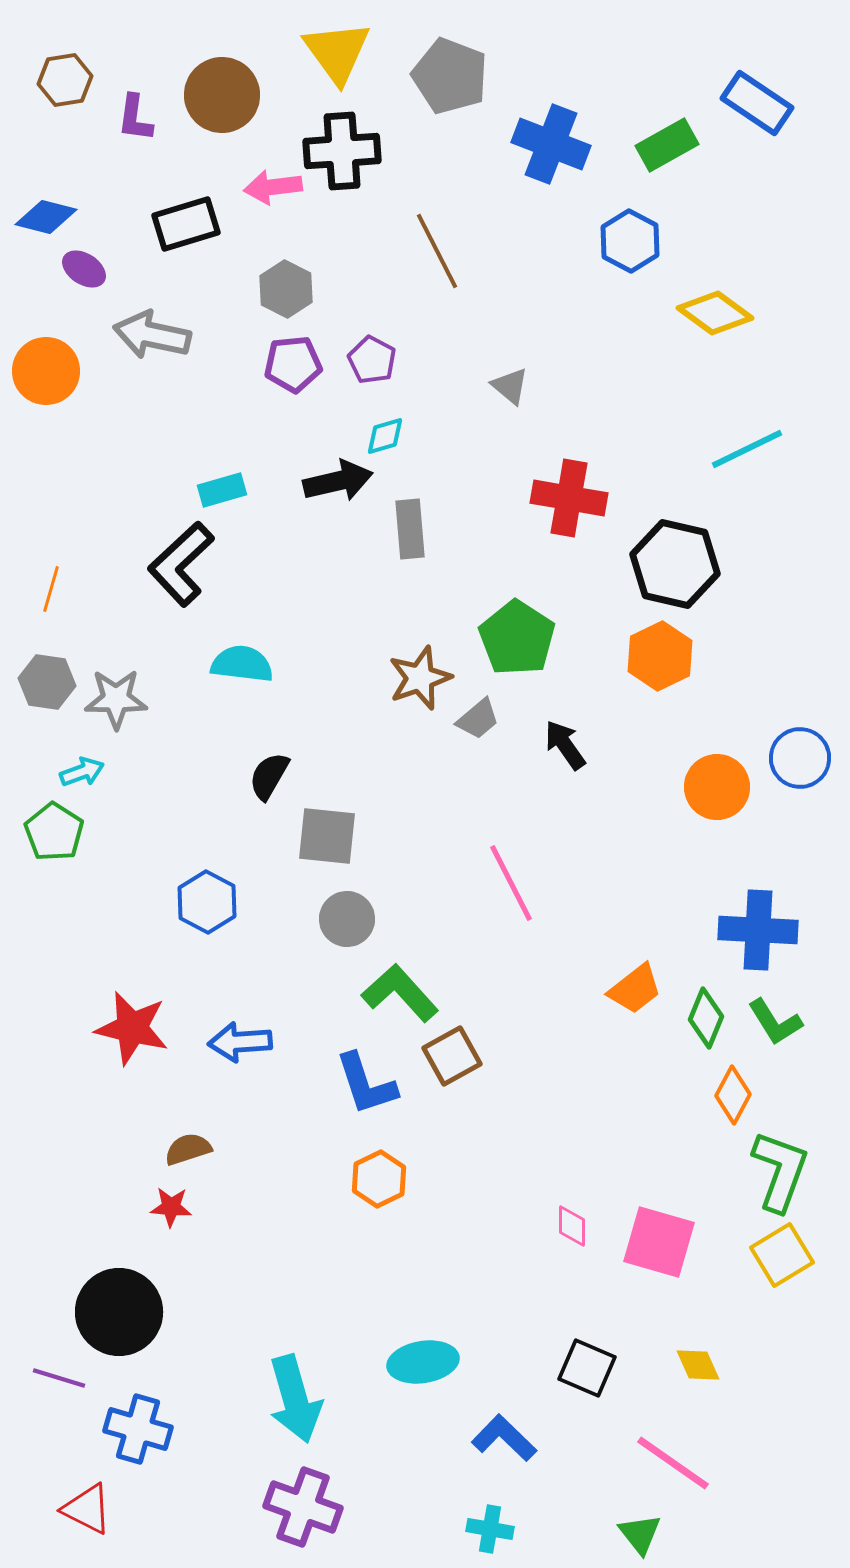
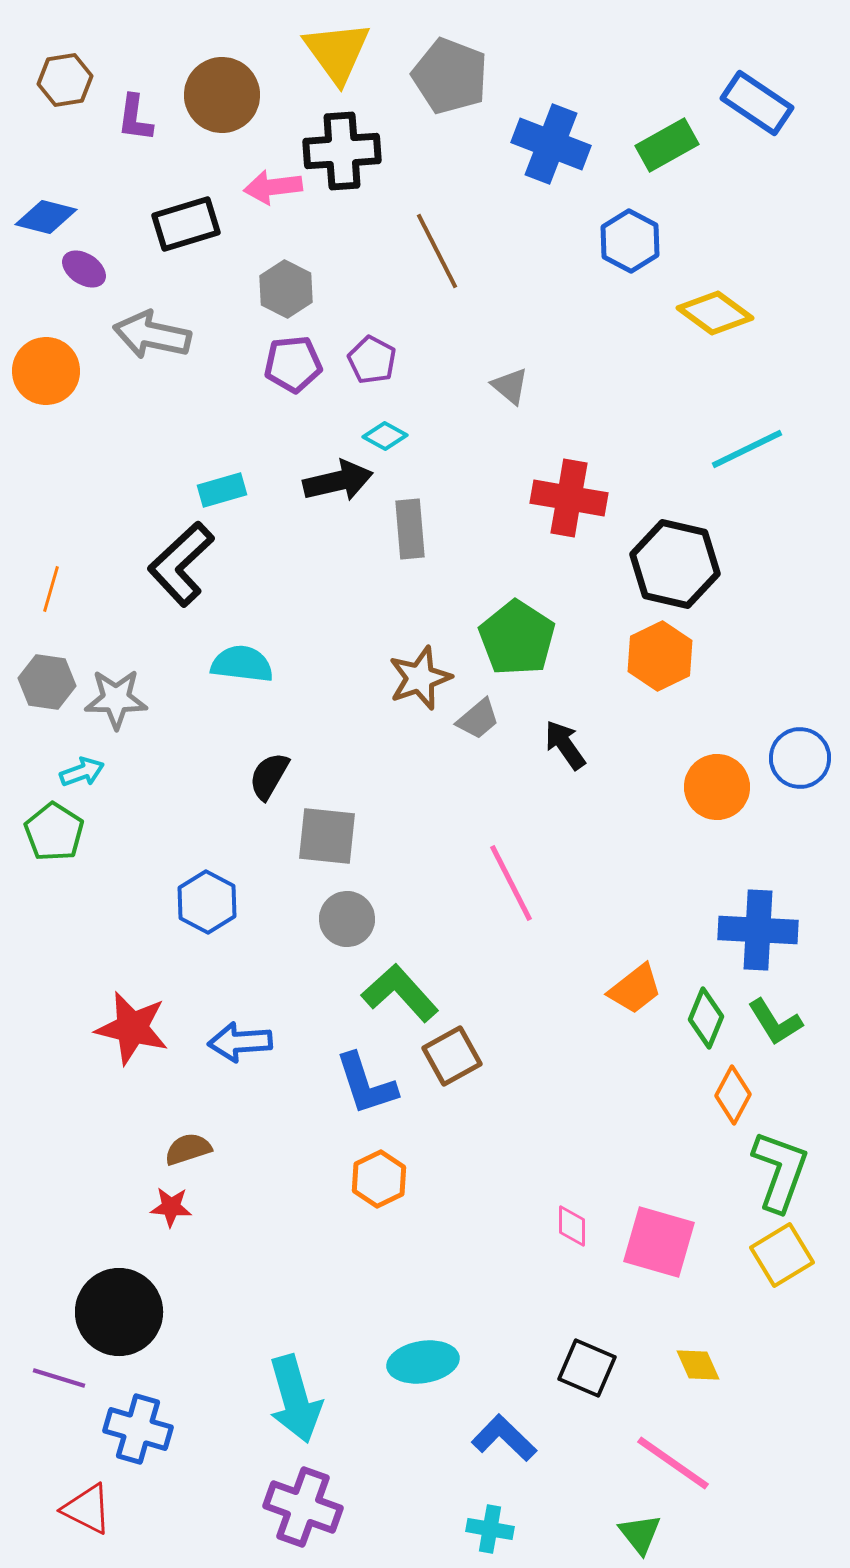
cyan diamond at (385, 436): rotated 45 degrees clockwise
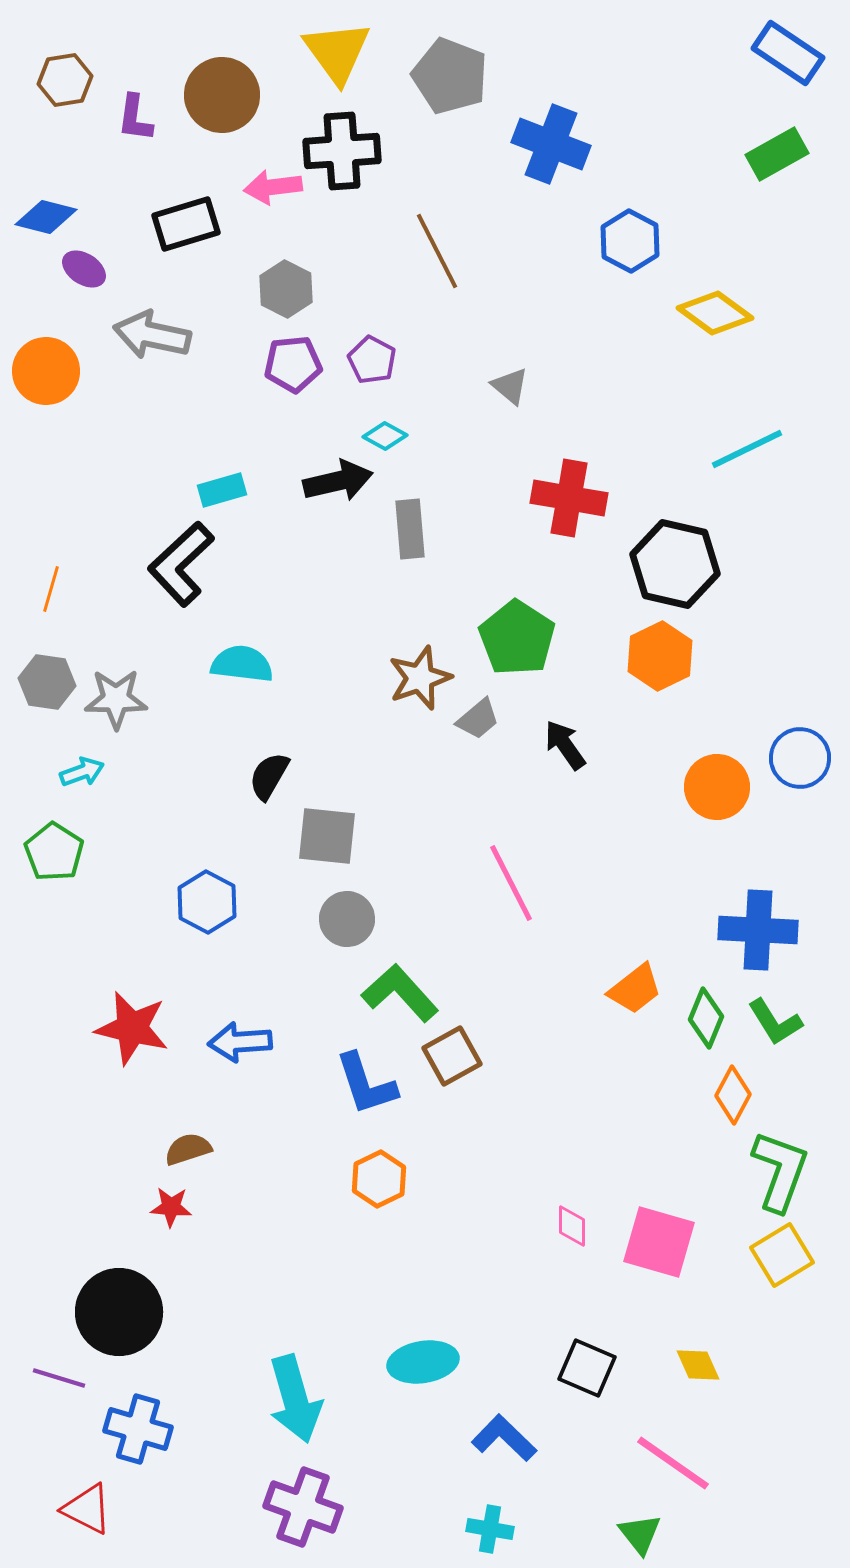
blue rectangle at (757, 103): moved 31 px right, 50 px up
green rectangle at (667, 145): moved 110 px right, 9 px down
green pentagon at (54, 832): moved 20 px down
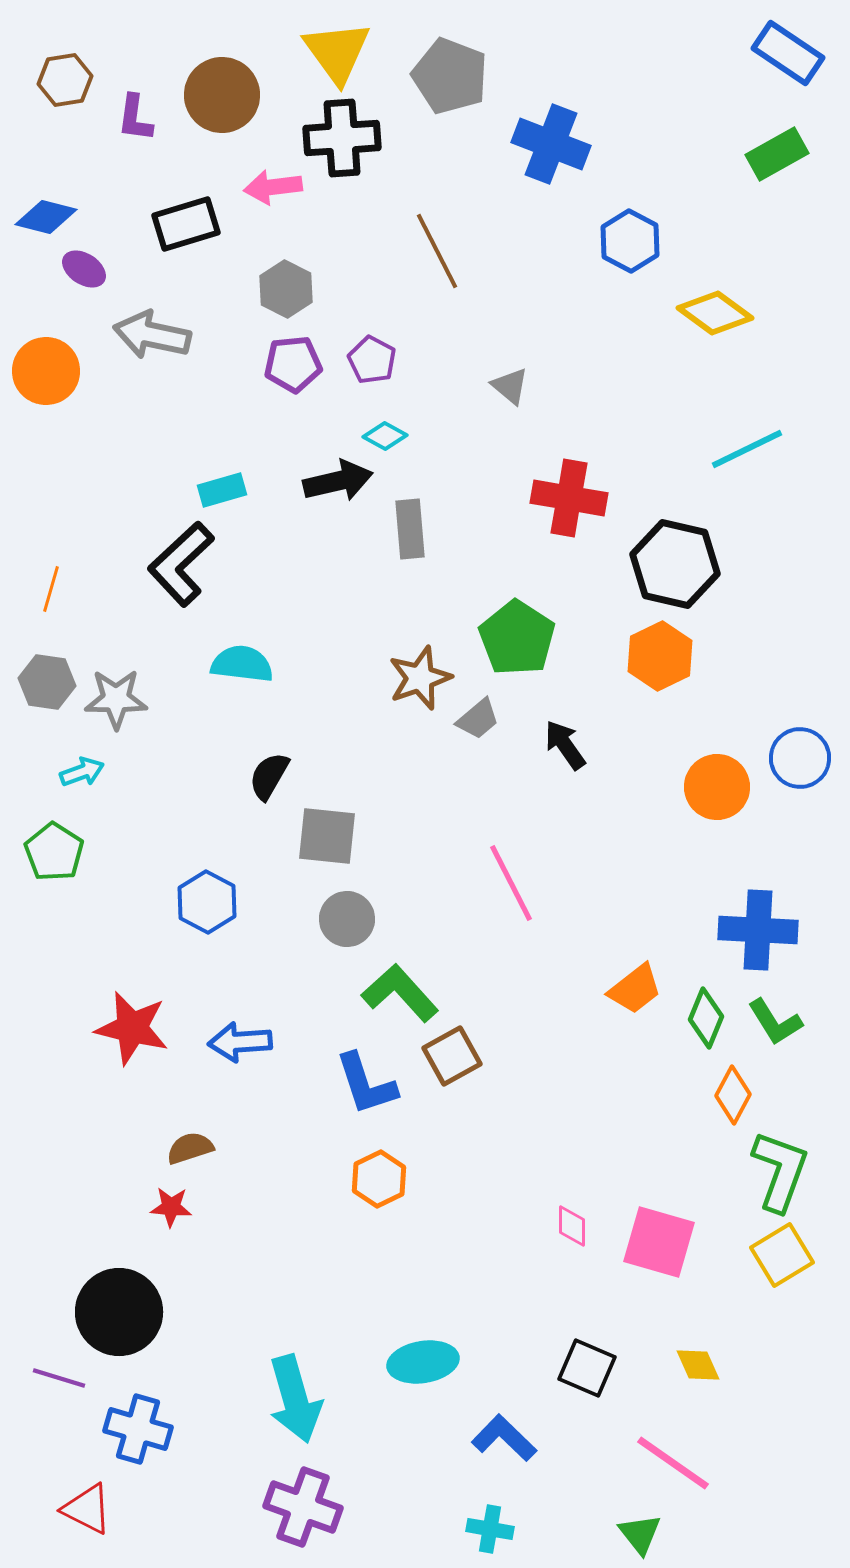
black cross at (342, 151): moved 13 px up
brown semicircle at (188, 1149): moved 2 px right, 1 px up
